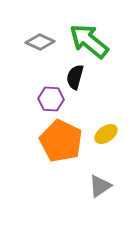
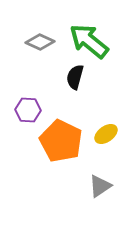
purple hexagon: moved 23 px left, 11 px down
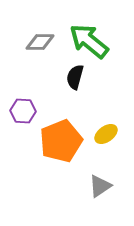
gray diamond: rotated 24 degrees counterclockwise
purple hexagon: moved 5 px left, 1 px down
orange pentagon: rotated 24 degrees clockwise
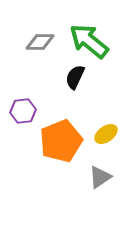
black semicircle: rotated 10 degrees clockwise
purple hexagon: rotated 10 degrees counterclockwise
gray triangle: moved 9 px up
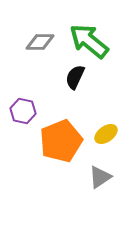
purple hexagon: rotated 20 degrees clockwise
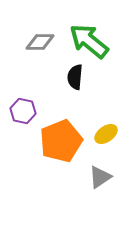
black semicircle: rotated 20 degrees counterclockwise
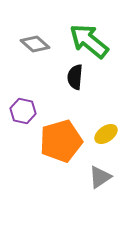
gray diamond: moved 5 px left, 2 px down; rotated 40 degrees clockwise
orange pentagon: rotated 6 degrees clockwise
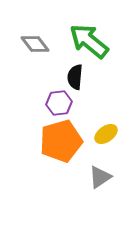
gray diamond: rotated 12 degrees clockwise
purple hexagon: moved 36 px right, 8 px up; rotated 20 degrees counterclockwise
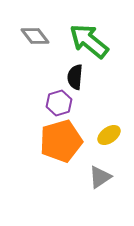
gray diamond: moved 8 px up
purple hexagon: rotated 10 degrees counterclockwise
yellow ellipse: moved 3 px right, 1 px down
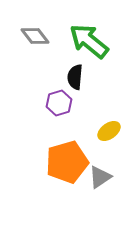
yellow ellipse: moved 4 px up
orange pentagon: moved 6 px right, 21 px down
